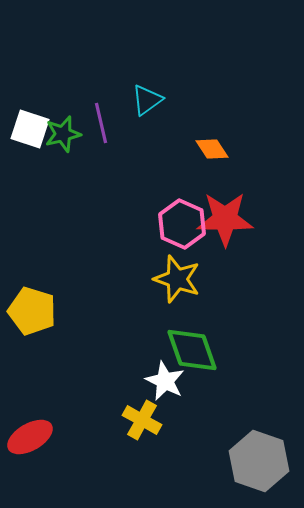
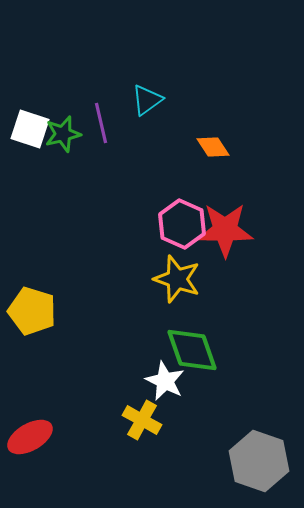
orange diamond: moved 1 px right, 2 px up
red star: moved 11 px down
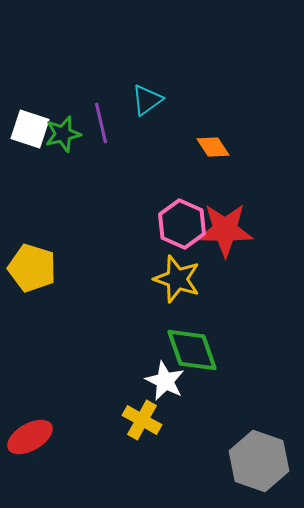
yellow pentagon: moved 43 px up
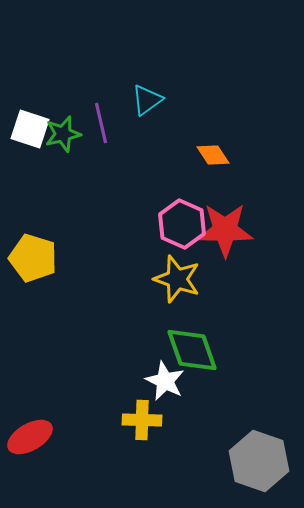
orange diamond: moved 8 px down
yellow pentagon: moved 1 px right, 10 px up
yellow cross: rotated 27 degrees counterclockwise
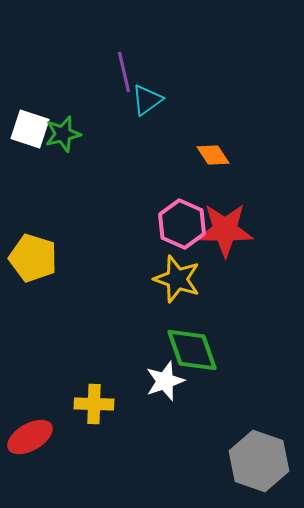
purple line: moved 23 px right, 51 px up
white star: rotated 27 degrees clockwise
yellow cross: moved 48 px left, 16 px up
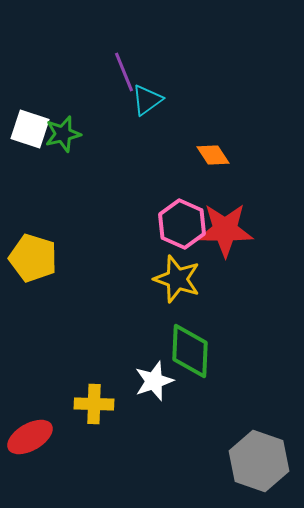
purple line: rotated 9 degrees counterclockwise
green diamond: moved 2 px left, 1 px down; rotated 22 degrees clockwise
white star: moved 11 px left
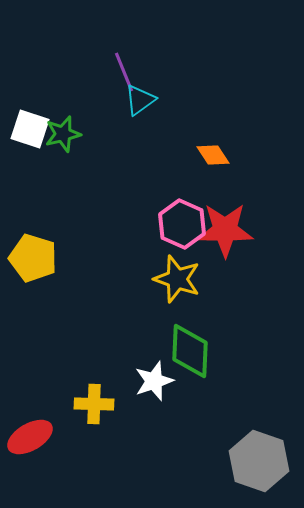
cyan triangle: moved 7 px left
